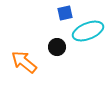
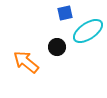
cyan ellipse: rotated 12 degrees counterclockwise
orange arrow: moved 2 px right
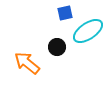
orange arrow: moved 1 px right, 1 px down
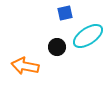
cyan ellipse: moved 5 px down
orange arrow: moved 2 px left, 3 px down; rotated 28 degrees counterclockwise
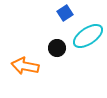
blue square: rotated 21 degrees counterclockwise
black circle: moved 1 px down
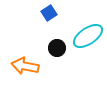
blue square: moved 16 px left
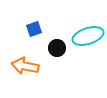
blue square: moved 15 px left, 16 px down; rotated 14 degrees clockwise
cyan ellipse: rotated 16 degrees clockwise
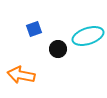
black circle: moved 1 px right, 1 px down
orange arrow: moved 4 px left, 9 px down
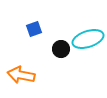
cyan ellipse: moved 3 px down
black circle: moved 3 px right
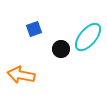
cyan ellipse: moved 2 px up; rotated 32 degrees counterclockwise
